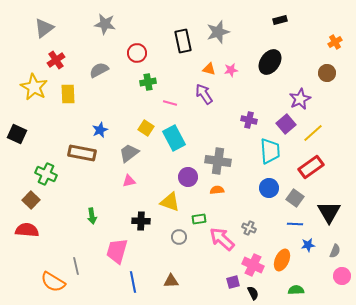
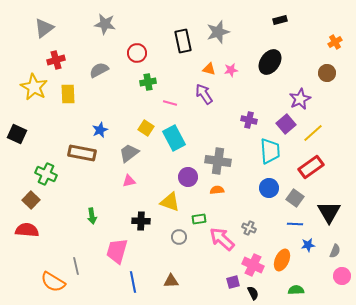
red cross at (56, 60): rotated 18 degrees clockwise
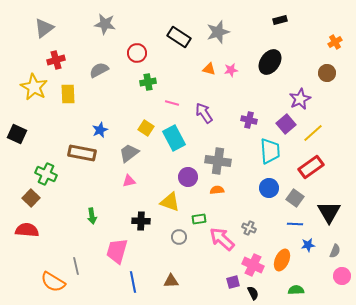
black rectangle at (183, 41): moved 4 px left, 4 px up; rotated 45 degrees counterclockwise
purple arrow at (204, 94): moved 19 px down
pink line at (170, 103): moved 2 px right
brown square at (31, 200): moved 2 px up
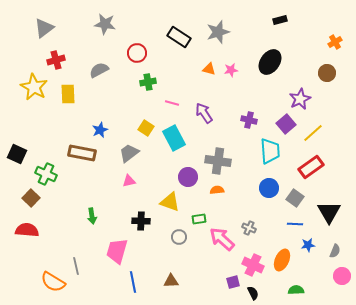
black square at (17, 134): moved 20 px down
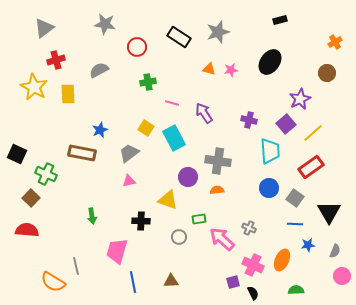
red circle at (137, 53): moved 6 px up
yellow triangle at (170, 202): moved 2 px left, 2 px up
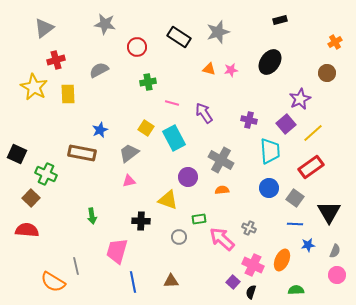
gray cross at (218, 161): moved 3 px right, 1 px up; rotated 20 degrees clockwise
orange semicircle at (217, 190): moved 5 px right
pink circle at (342, 276): moved 5 px left, 1 px up
purple square at (233, 282): rotated 32 degrees counterclockwise
black semicircle at (253, 293): moved 2 px left, 1 px up; rotated 136 degrees counterclockwise
